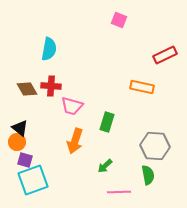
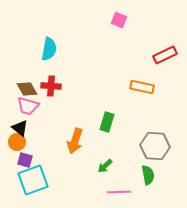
pink trapezoid: moved 44 px left
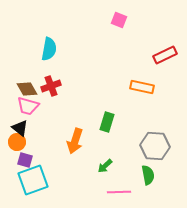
red cross: rotated 24 degrees counterclockwise
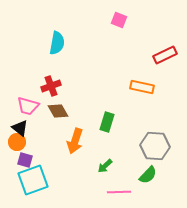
cyan semicircle: moved 8 px right, 6 px up
brown diamond: moved 31 px right, 22 px down
green semicircle: rotated 54 degrees clockwise
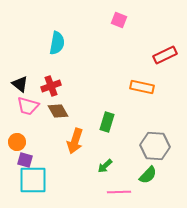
black triangle: moved 44 px up
cyan square: rotated 20 degrees clockwise
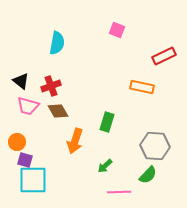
pink square: moved 2 px left, 10 px down
red rectangle: moved 1 px left, 1 px down
black triangle: moved 1 px right, 3 px up
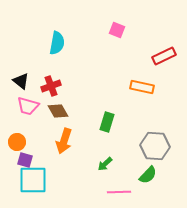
orange arrow: moved 11 px left
green arrow: moved 2 px up
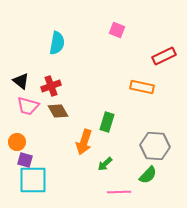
orange arrow: moved 20 px right, 1 px down
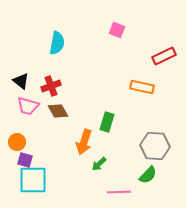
green arrow: moved 6 px left
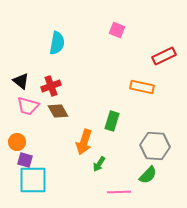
green rectangle: moved 5 px right, 1 px up
green arrow: rotated 14 degrees counterclockwise
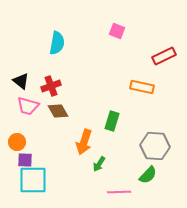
pink square: moved 1 px down
purple square: rotated 14 degrees counterclockwise
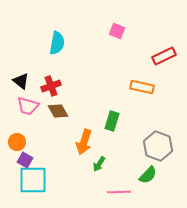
gray hexagon: moved 3 px right; rotated 16 degrees clockwise
purple square: rotated 28 degrees clockwise
